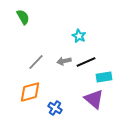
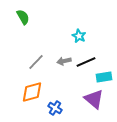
orange diamond: moved 2 px right
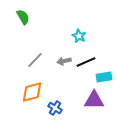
gray line: moved 1 px left, 2 px up
purple triangle: moved 1 px down; rotated 40 degrees counterclockwise
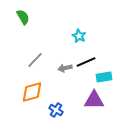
gray arrow: moved 1 px right, 7 px down
blue cross: moved 1 px right, 2 px down
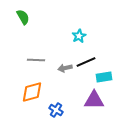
cyan star: rotated 16 degrees clockwise
gray line: moved 1 px right; rotated 48 degrees clockwise
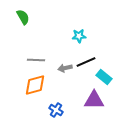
cyan star: rotated 24 degrees clockwise
cyan rectangle: rotated 49 degrees clockwise
orange diamond: moved 3 px right, 7 px up
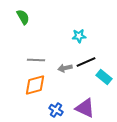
purple triangle: moved 9 px left, 8 px down; rotated 25 degrees clockwise
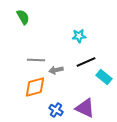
gray arrow: moved 9 px left, 2 px down
orange diamond: moved 2 px down
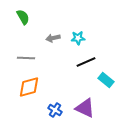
cyan star: moved 1 px left, 2 px down
gray line: moved 10 px left, 2 px up
gray arrow: moved 3 px left, 32 px up
cyan rectangle: moved 2 px right, 3 px down
orange diamond: moved 6 px left
blue cross: moved 1 px left
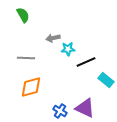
green semicircle: moved 2 px up
cyan star: moved 10 px left, 11 px down
orange diamond: moved 2 px right
blue cross: moved 5 px right, 1 px down
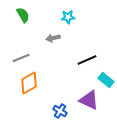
cyan star: moved 32 px up
gray line: moved 5 px left; rotated 24 degrees counterclockwise
black line: moved 1 px right, 2 px up
orange diamond: moved 2 px left, 4 px up; rotated 15 degrees counterclockwise
purple triangle: moved 4 px right, 8 px up
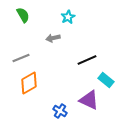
cyan star: rotated 24 degrees counterclockwise
